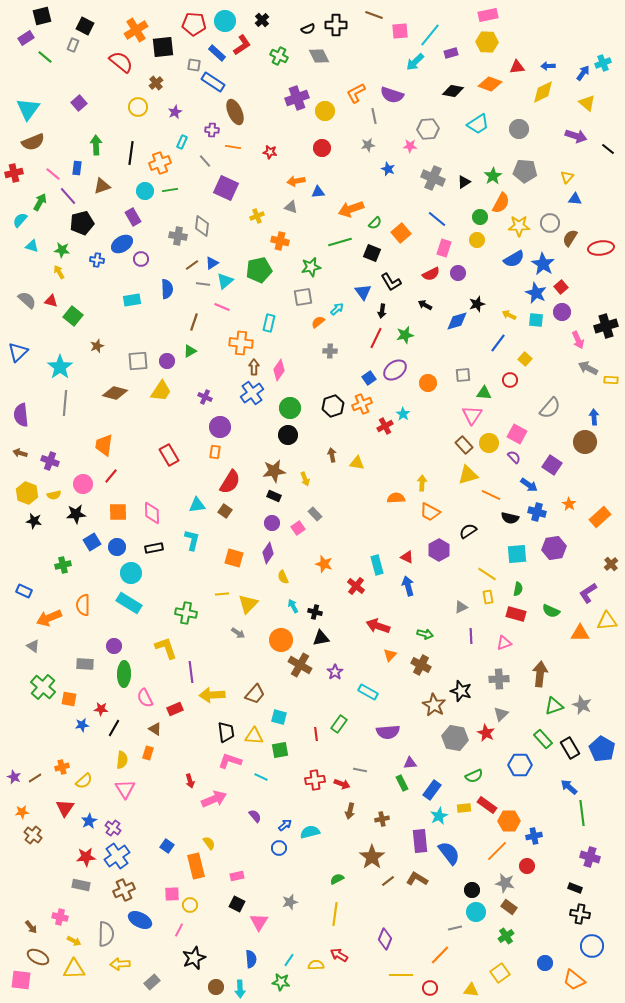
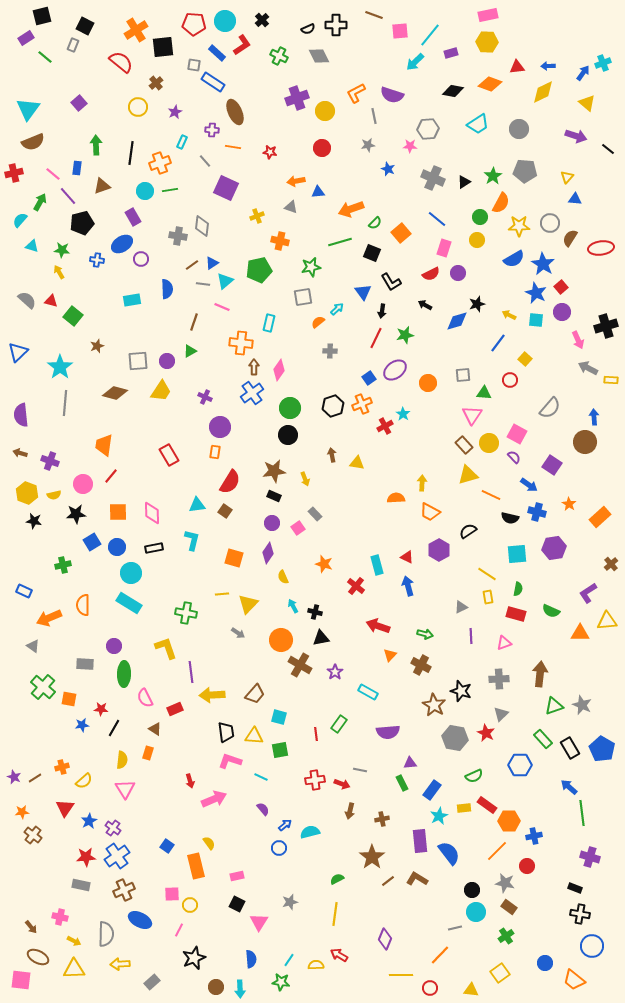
purple semicircle at (255, 816): moved 8 px right, 7 px up
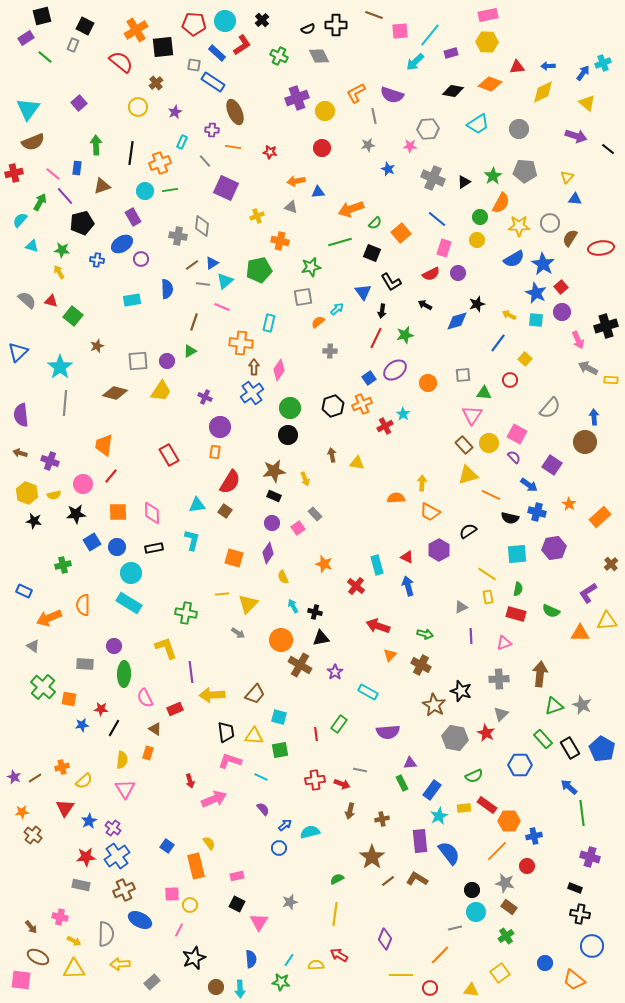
purple line at (68, 196): moved 3 px left
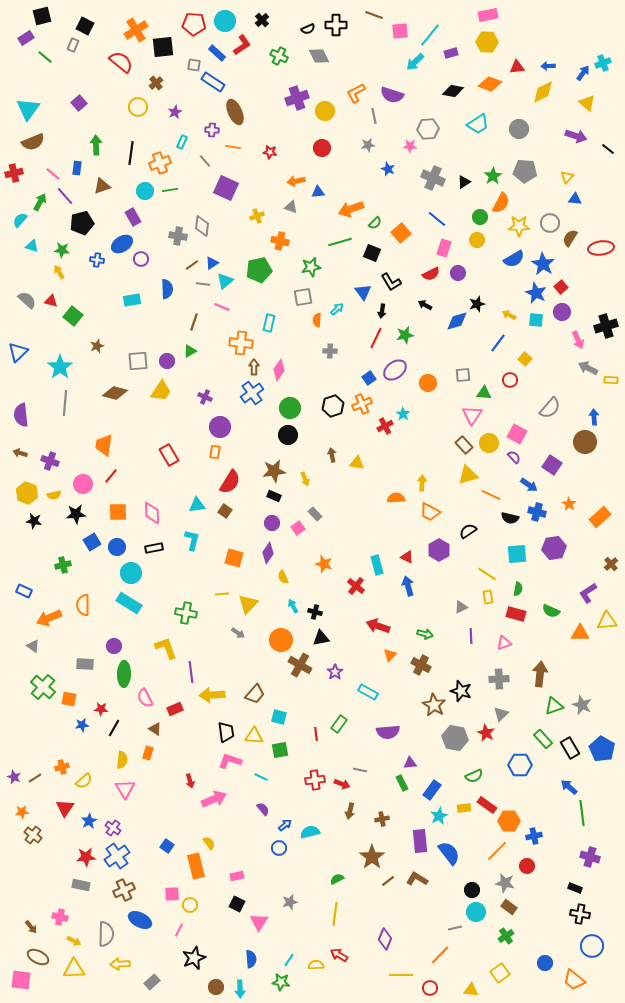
orange semicircle at (318, 322): moved 1 px left, 2 px up; rotated 48 degrees counterclockwise
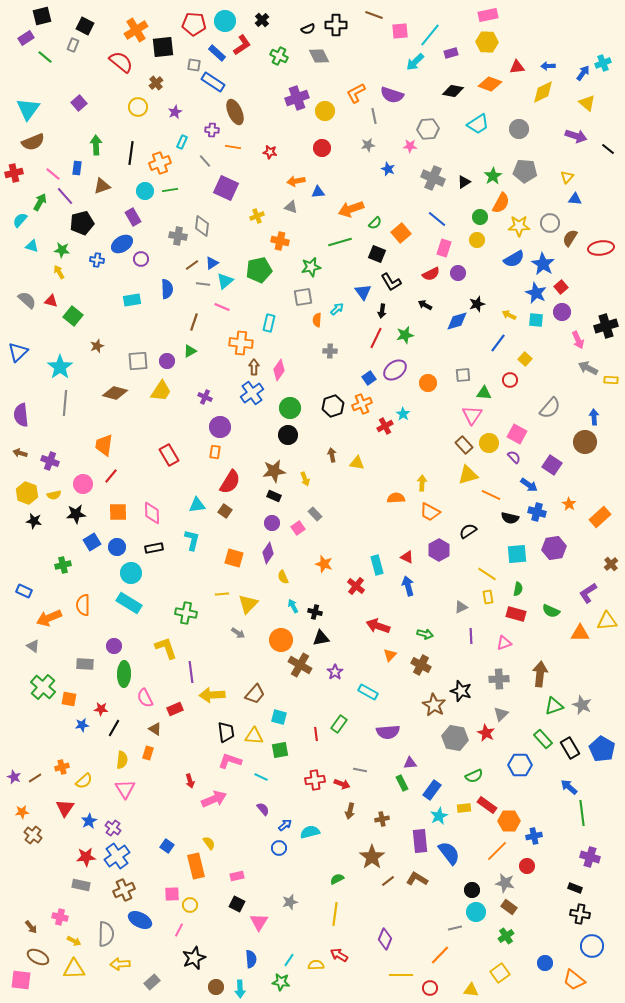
black square at (372, 253): moved 5 px right, 1 px down
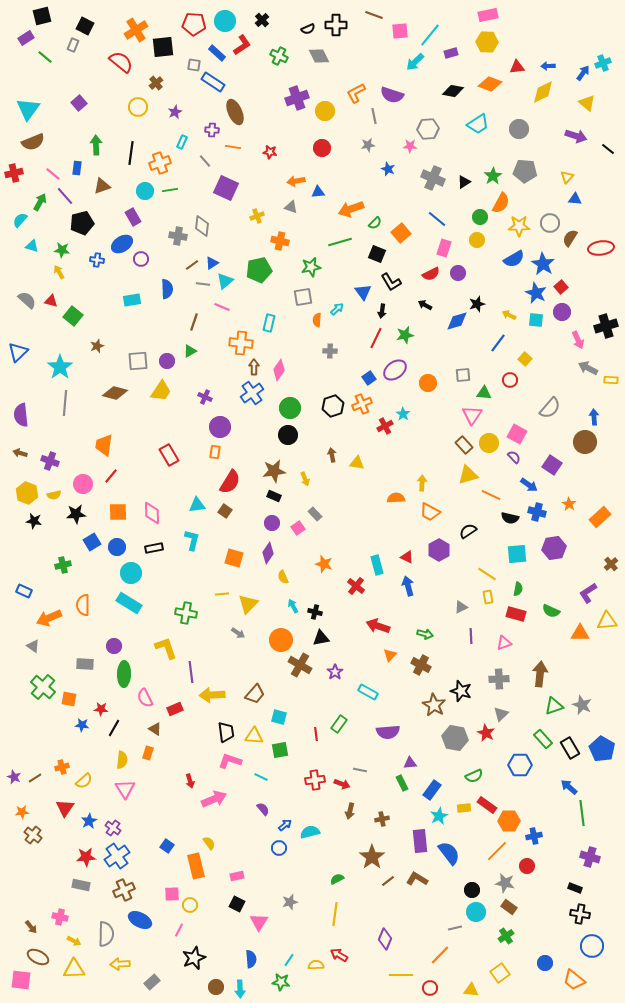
blue star at (82, 725): rotated 16 degrees clockwise
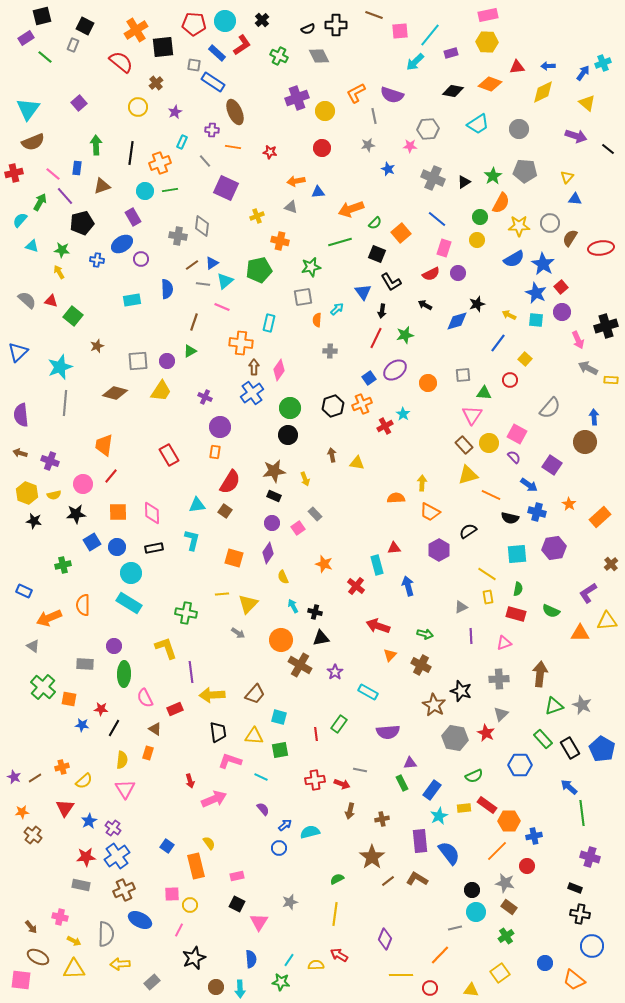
cyan star at (60, 367): rotated 15 degrees clockwise
red triangle at (407, 557): moved 13 px left, 9 px up; rotated 32 degrees counterclockwise
black trapezoid at (226, 732): moved 8 px left
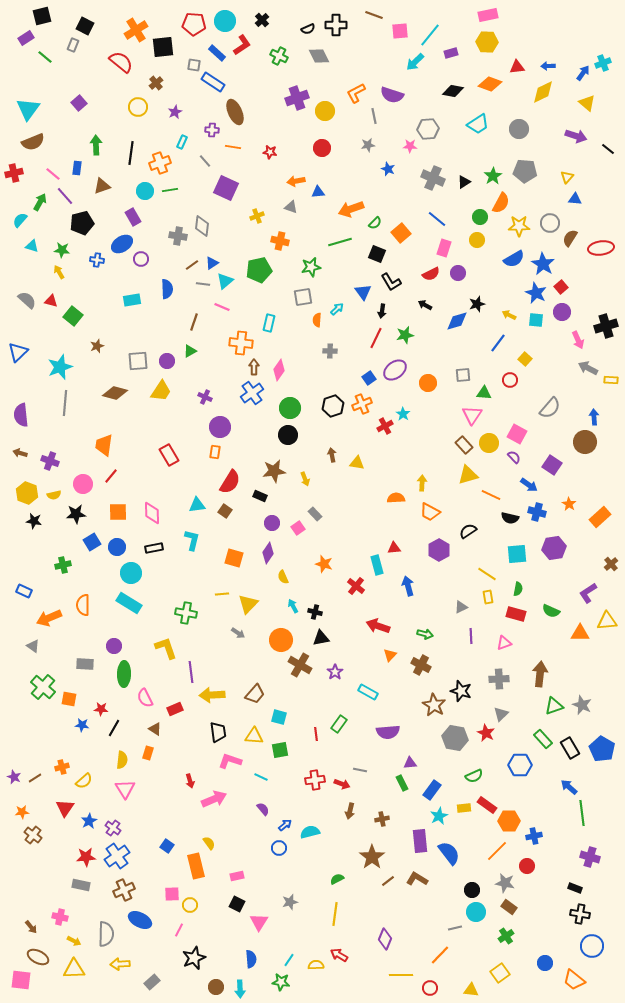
black rectangle at (274, 496): moved 14 px left
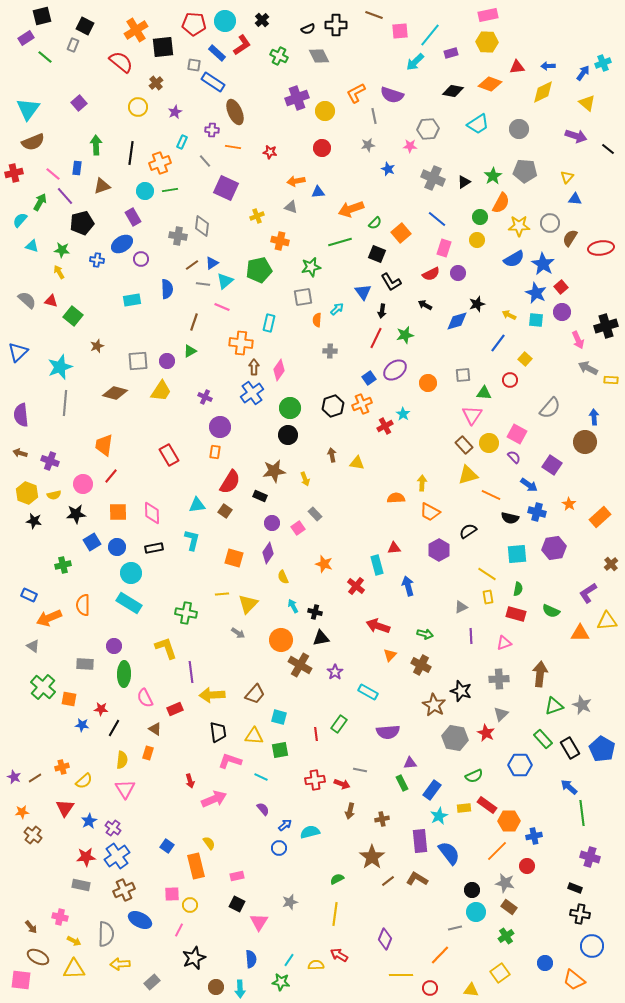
blue rectangle at (24, 591): moved 5 px right, 4 px down
